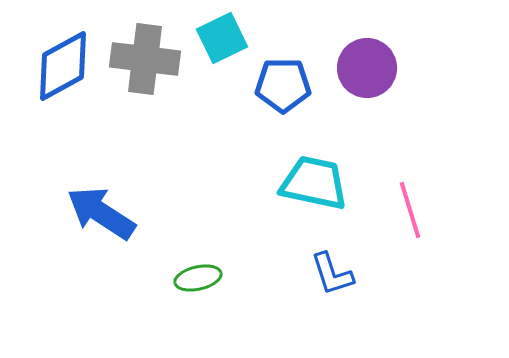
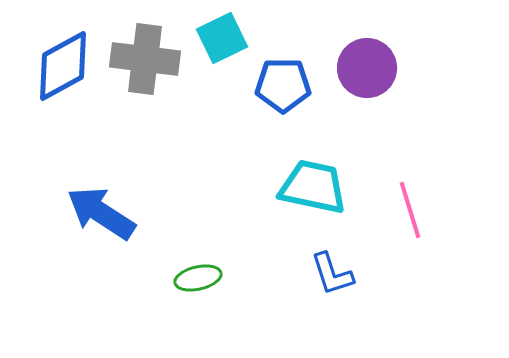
cyan trapezoid: moved 1 px left, 4 px down
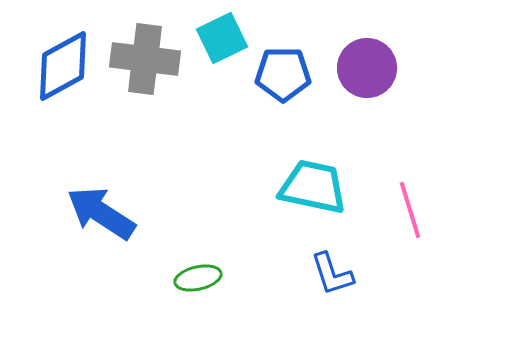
blue pentagon: moved 11 px up
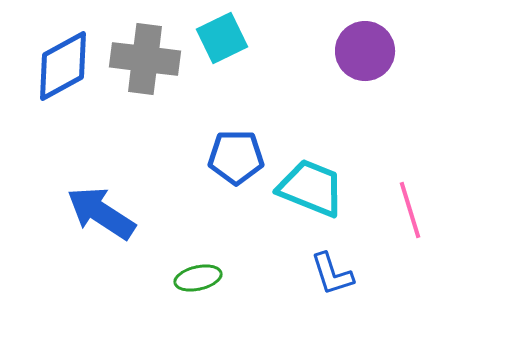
purple circle: moved 2 px left, 17 px up
blue pentagon: moved 47 px left, 83 px down
cyan trapezoid: moved 2 px left, 1 px down; rotated 10 degrees clockwise
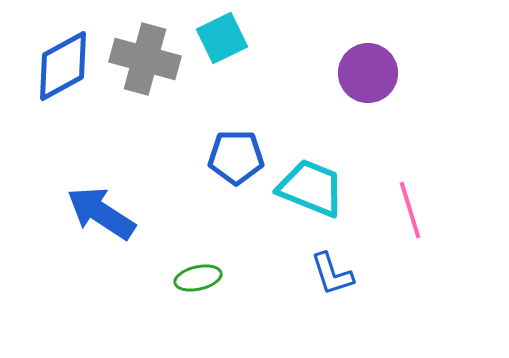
purple circle: moved 3 px right, 22 px down
gray cross: rotated 8 degrees clockwise
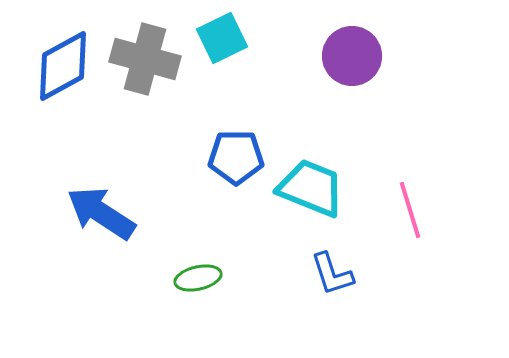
purple circle: moved 16 px left, 17 px up
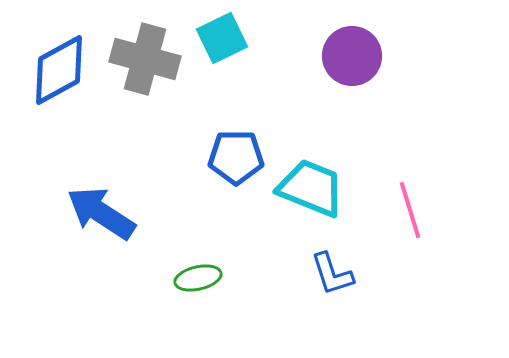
blue diamond: moved 4 px left, 4 px down
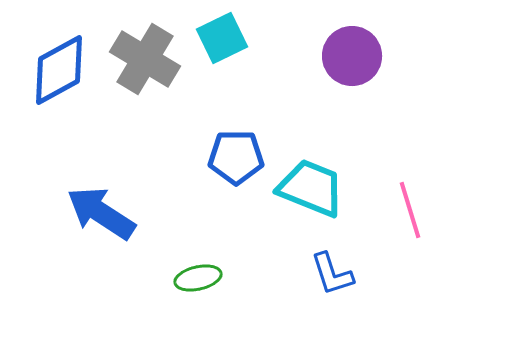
gray cross: rotated 16 degrees clockwise
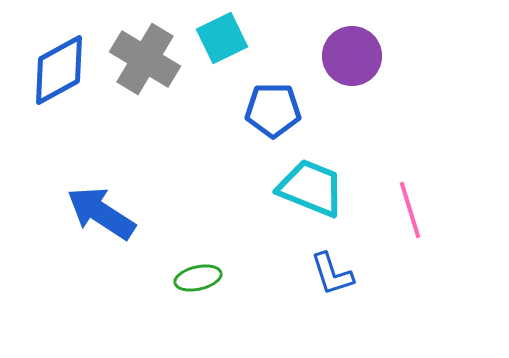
blue pentagon: moved 37 px right, 47 px up
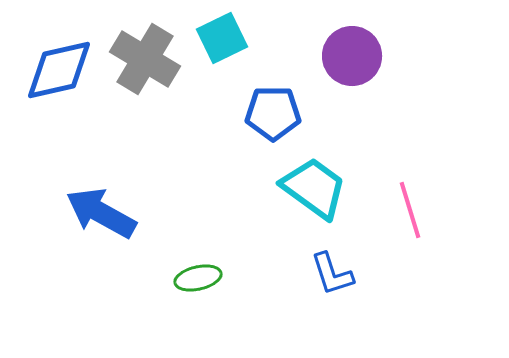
blue diamond: rotated 16 degrees clockwise
blue pentagon: moved 3 px down
cyan trapezoid: moved 3 px right; rotated 14 degrees clockwise
blue arrow: rotated 4 degrees counterclockwise
